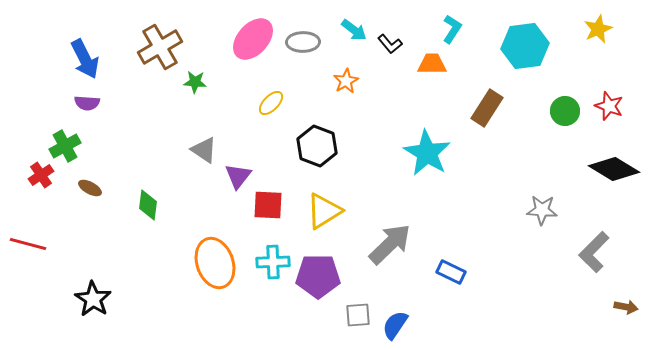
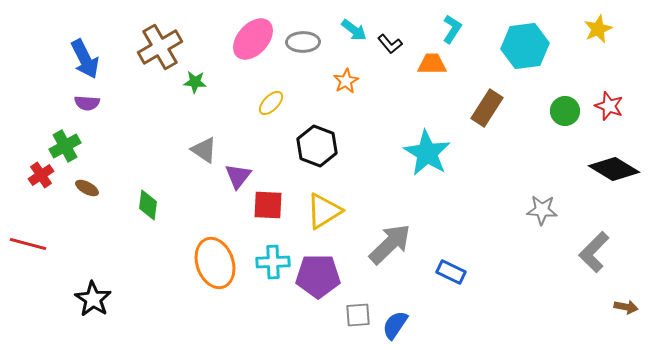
brown ellipse: moved 3 px left
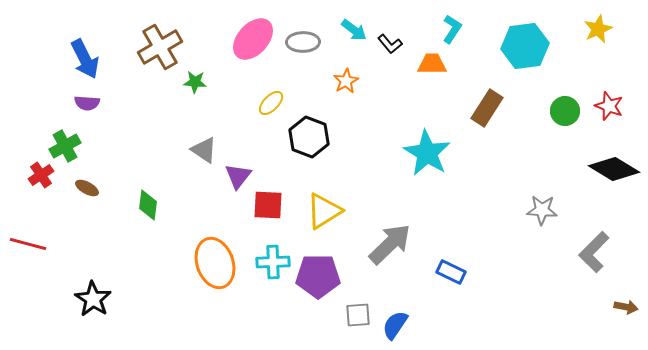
black hexagon: moved 8 px left, 9 px up
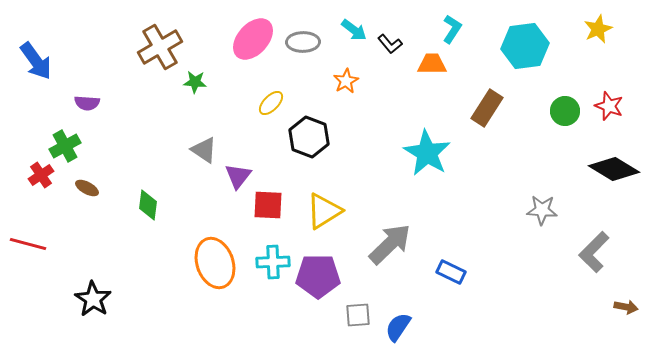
blue arrow: moved 49 px left, 2 px down; rotated 9 degrees counterclockwise
blue semicircle: moved 3 px right, 2 px down
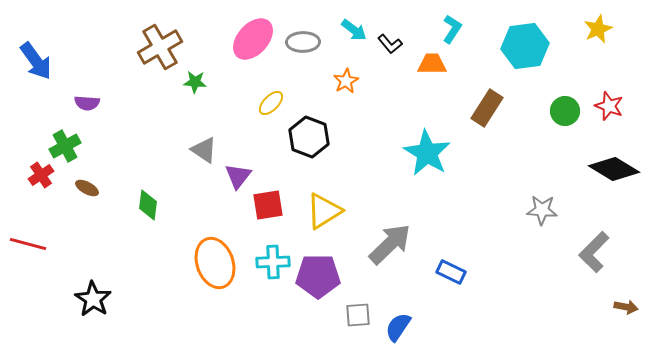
red square: rotated 12 degrees counterclockwise
